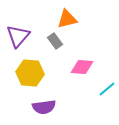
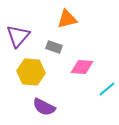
gray rectangle: moved 1 px left, 6 px down; rotated 35 degrees counterclockwise
yellow hexagon: moved 1 px right, 1 px up
purple semicircle: rotated 35 degrees clockwise
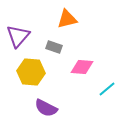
purple semicircle: moved 2 px right, 1 px down
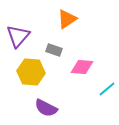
orange triangle: rotated 20 degrees counterclockwise
gray rectangle: moved 3 px down
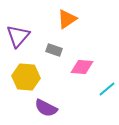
yellow hexagon: moved 5 px left, 5 px down
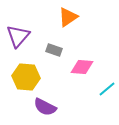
orange triangle: moved 1 px right, 2 px up
purple semicircle: moved 1 px left, 1 px up
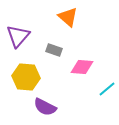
orange triangle: rotated 45 degrees counterclockwise
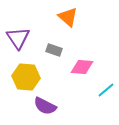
purple triangle: moved 2 px down; rotated 15 degrees counterclockwise
cyan line: moved 1 px left, 1 px down
purple semicircle: moved 1 px up
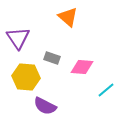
gray rectangle: moved 2 px left, 8 px down
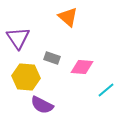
purple semicircle: moved 3 px left, 1 px up
